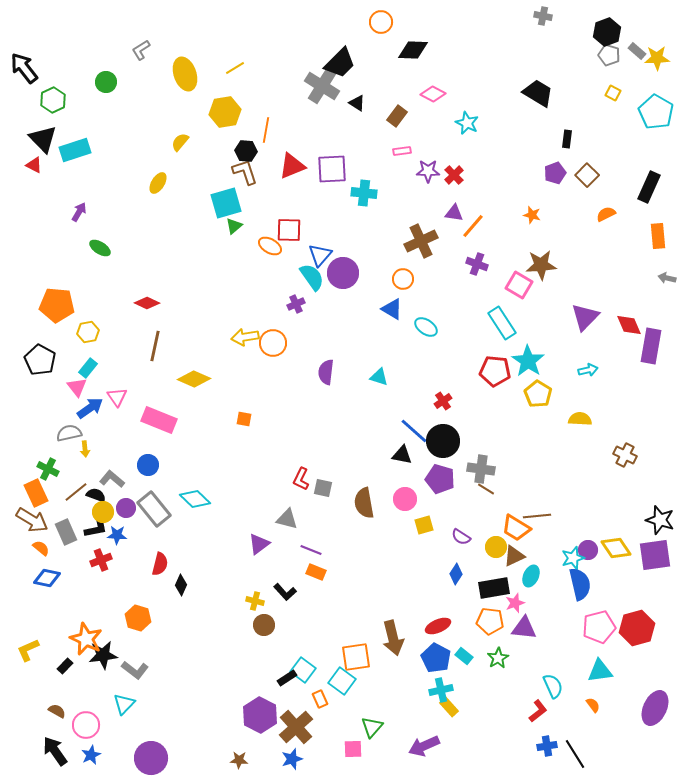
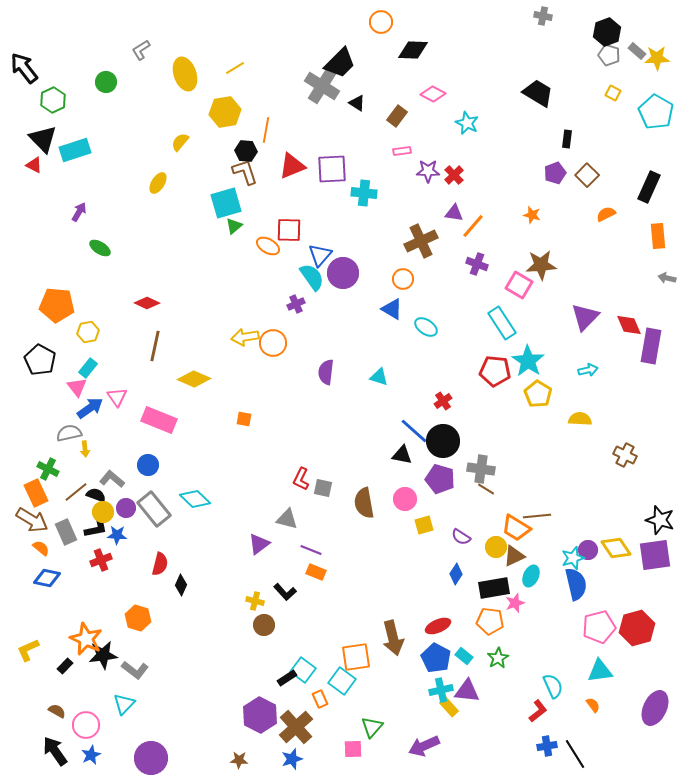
orange ellipse at (270, 246): moved 2 px left
blue semicircle at (580, 584): moved 4 px left
purple triangle at (524, 628): moved 57 px left, 63 px down
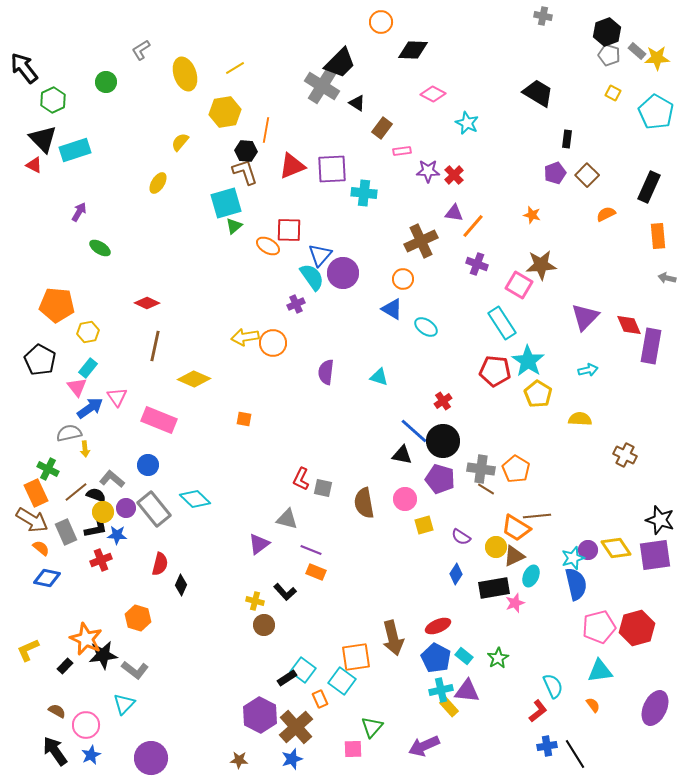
brown rectangle at (397, 116): moved 15 px left, 12 px down
orange pentagon at (490, 621): moved 26 px right, 152 px up; rotated 24 degrees clockwise
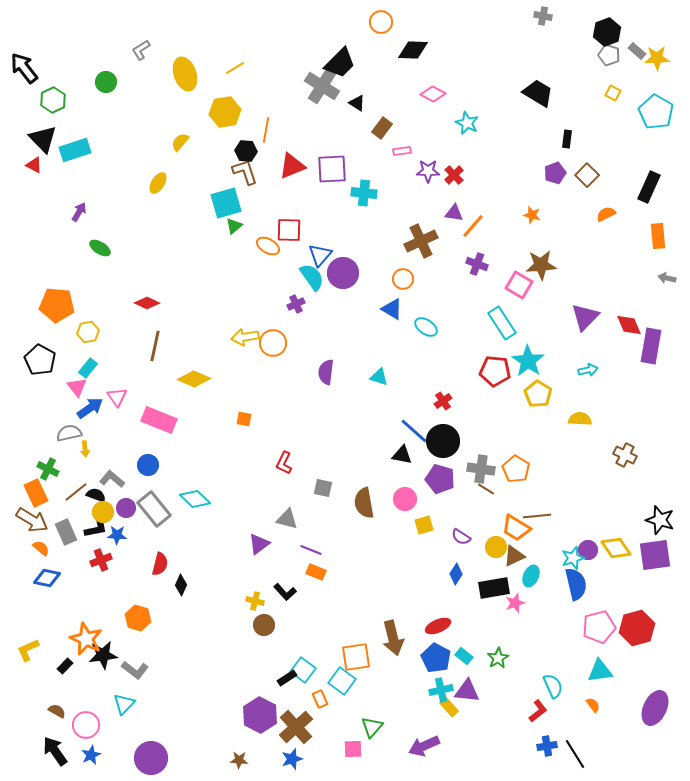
red L-shape at (301, 479): moved 17 px left, 16 px up
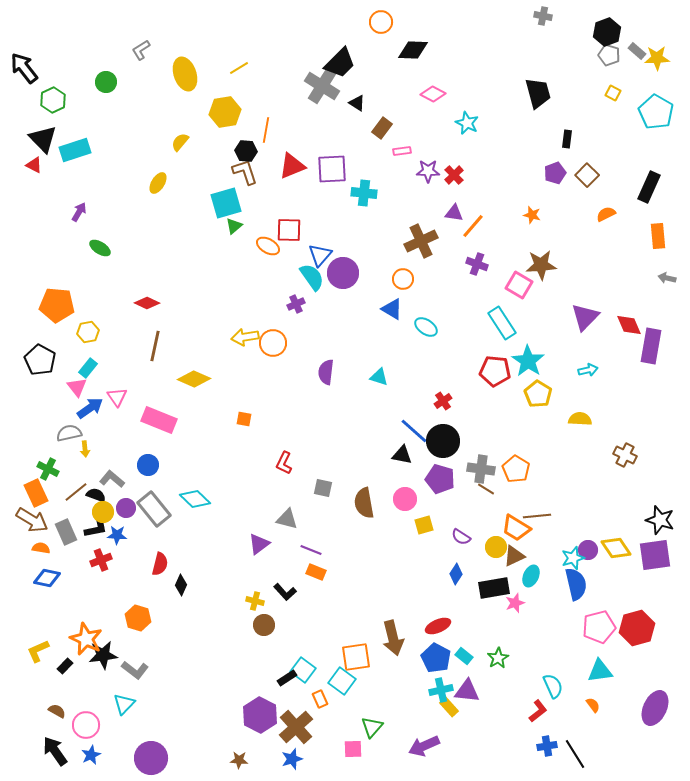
yellow line at (235, 68): moved 4 px right
black trapezoid at (538, 93): rotated 44 degrees clockwise
orange semicircle at (41, 548): rotated 30 degrees counterclockwise
yellow L-shape at (28, 650): moved 10 px right, 1 px down
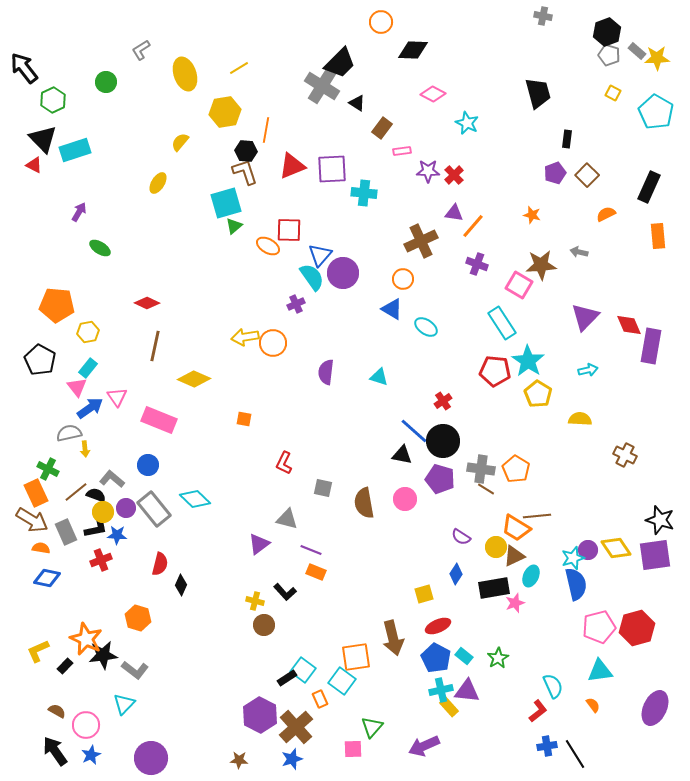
gray arrow at (667, 278): moved 88 px left, 26 px up
yellow square at (424, 525): moved 69 px down
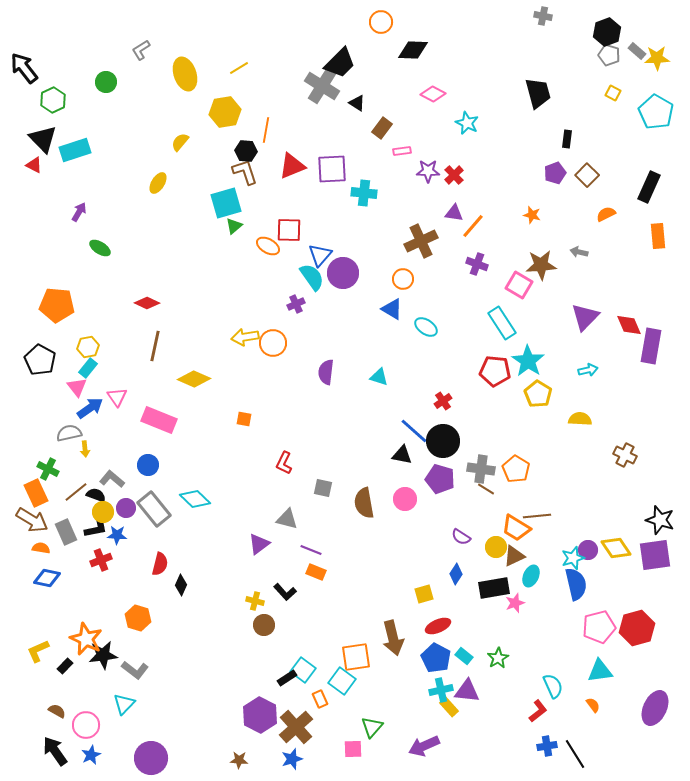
yellow hexagon at (88, 332): moved 15 px down
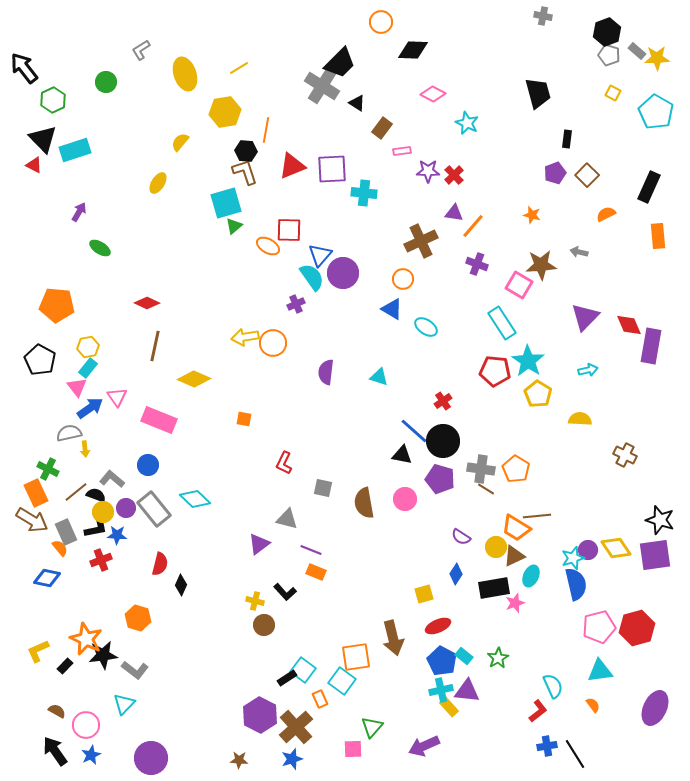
orange semicircle at (41, 548): moved 19 px right; rotated 42 degrees clockwise
blue pentagon at (436, 658): moved 6 px right, 3 px down
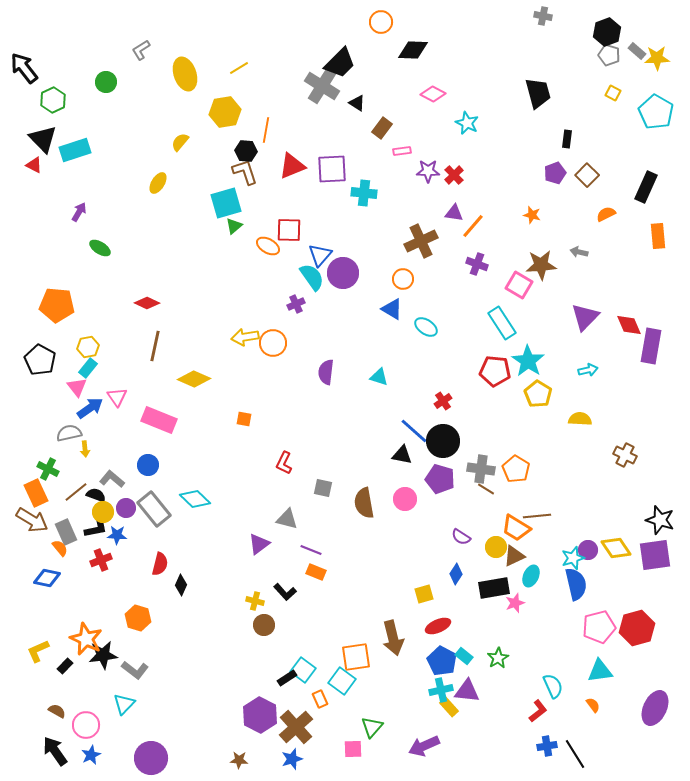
black rectangle at (649, 187): moved 3 px left
